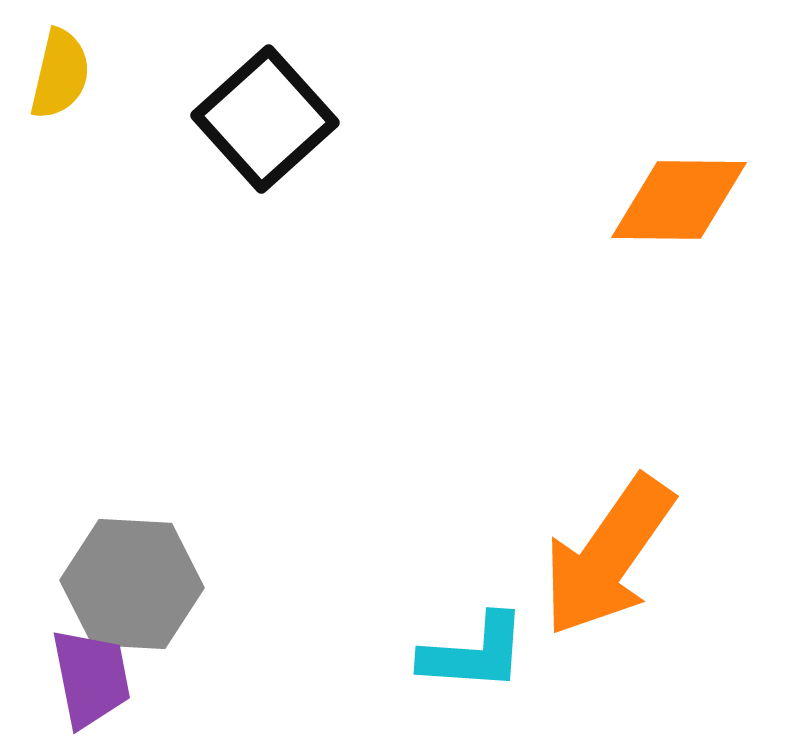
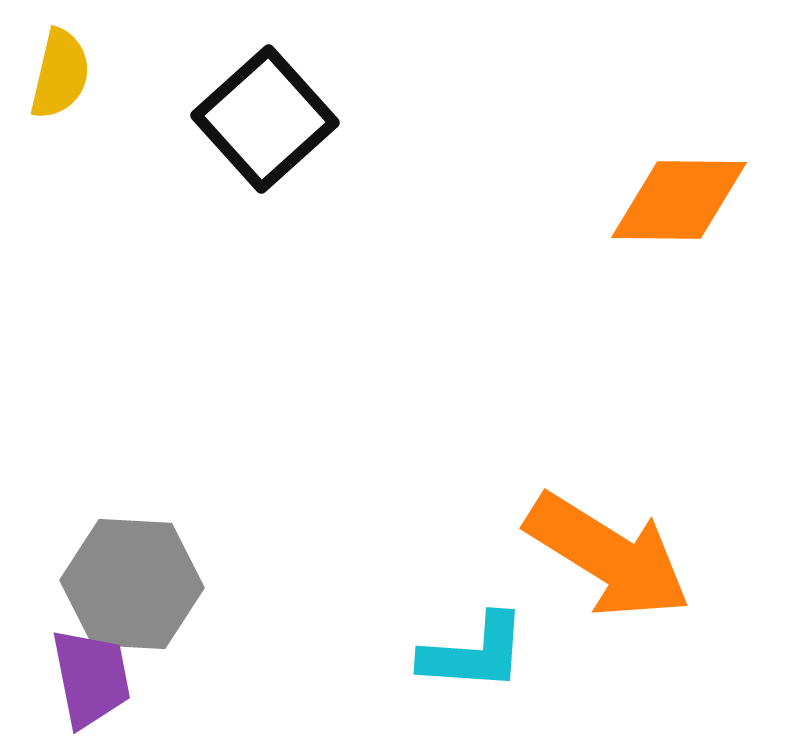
orange arrow: rotated 93 degrees counterclockwise
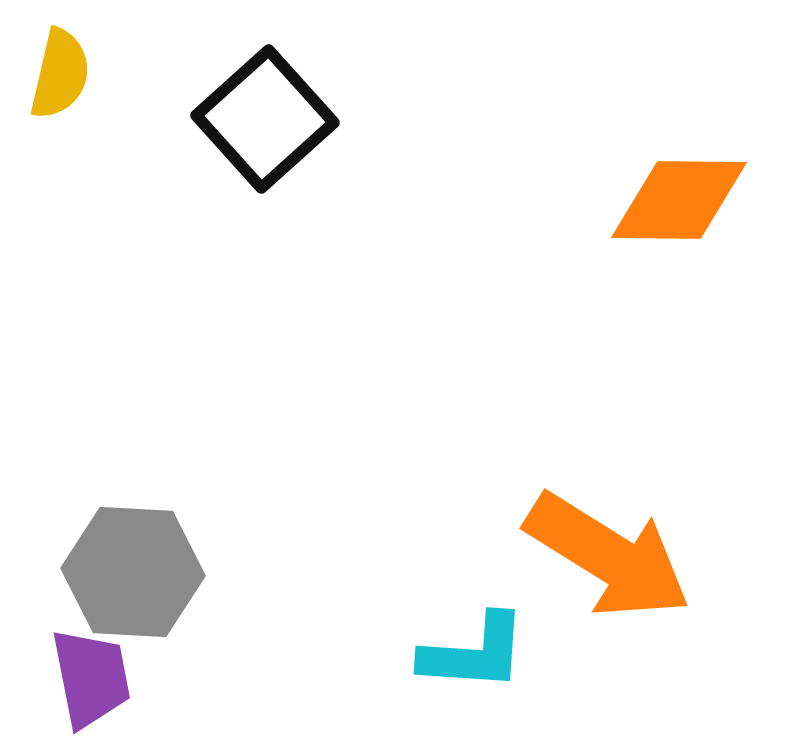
gray hexagon: moved 1 px right, 12 px up
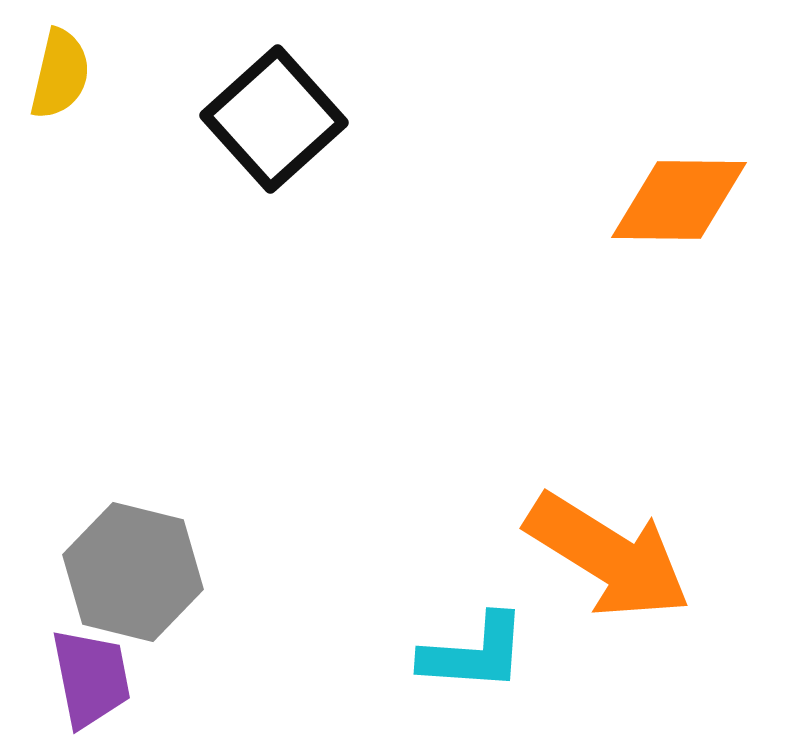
black square: moved 9 px right
gray hexagon: rotated 11 degrees clockwise
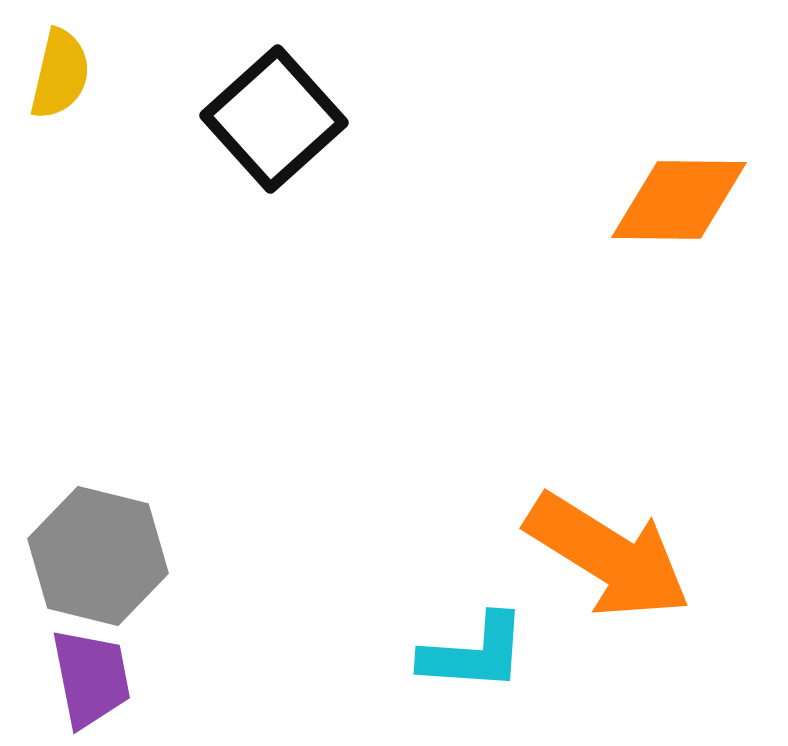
gray hexagon: moved 35 px left, 16 px up
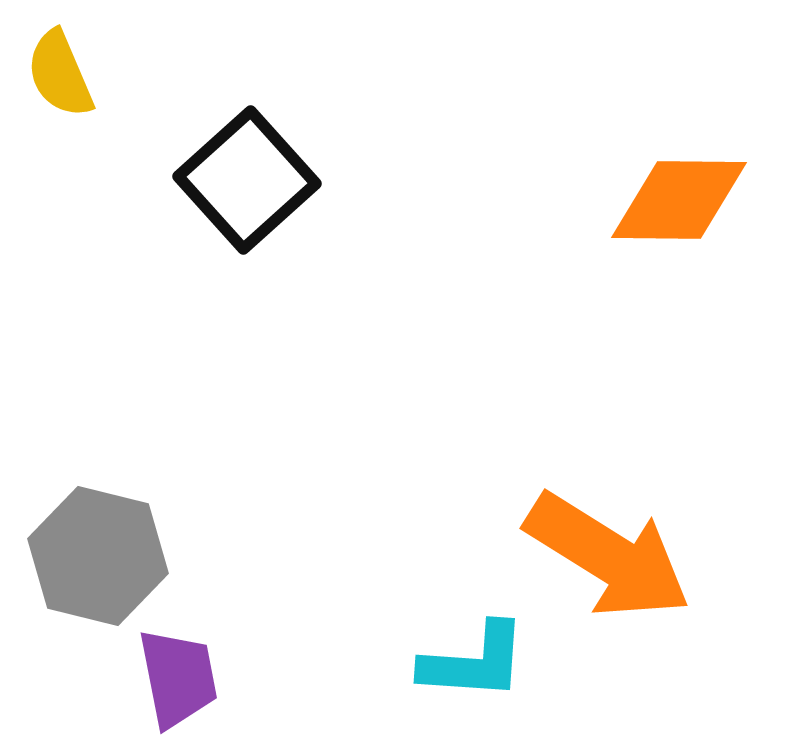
yellow semicircle: rotated 144 degrees clockwise
black square: moved 27 px left, 61 px down
cyan L-shape: moved 9 px down
purple trapezoid: moved 87 px right
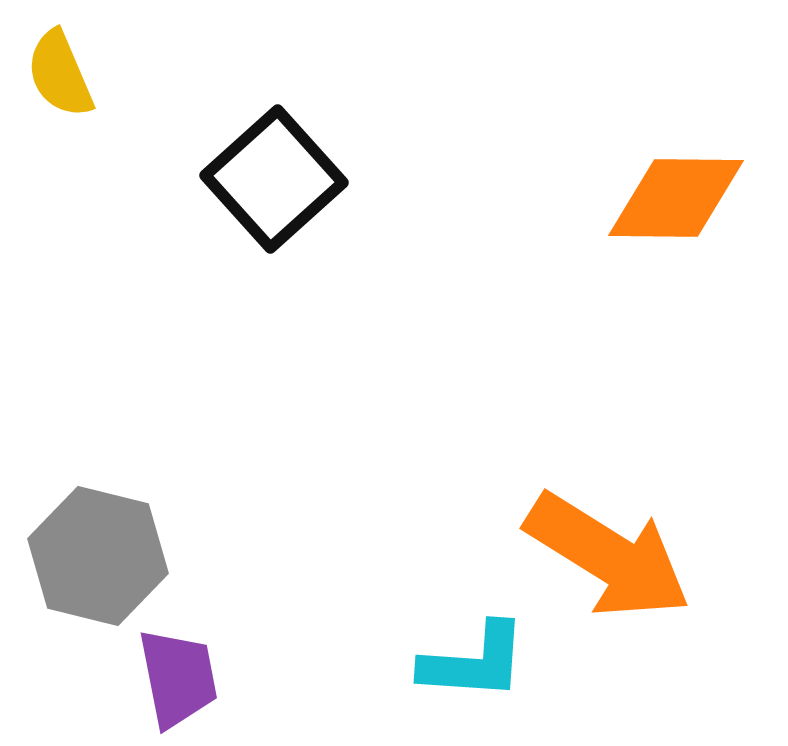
black square: moved 27 px right, 1 px up
orange diamond: moved 3 px left, 2 px up
